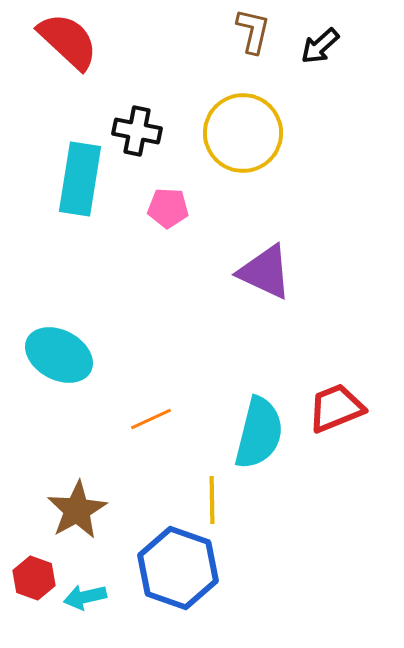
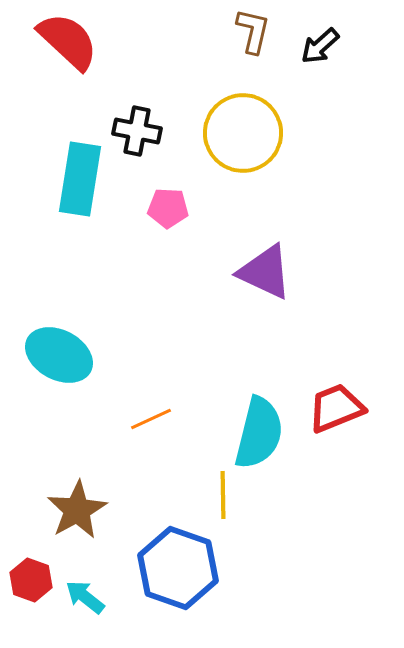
yellow line: moved 11 px right, 5 px up
red hexagon: moved 3 px left, 2 px down
cyan arrow: rotated 51 degrees clockwise
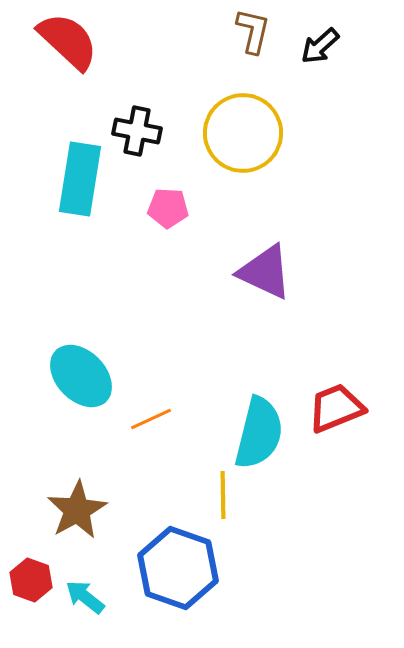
cyan ellipse: moved 22 px right, 21 px down; rotated 18 degrees clockwise
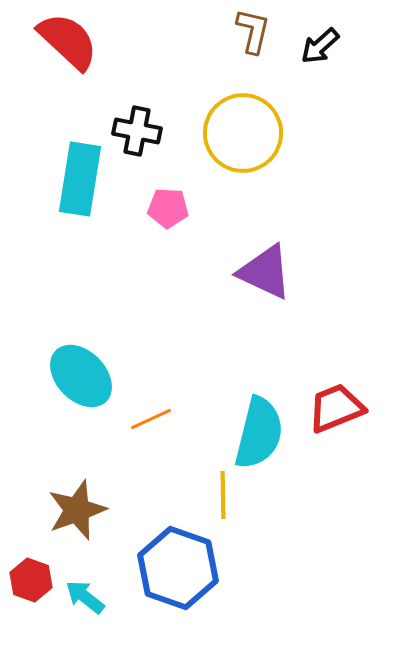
brown star: rotated 10 degrees clockwise
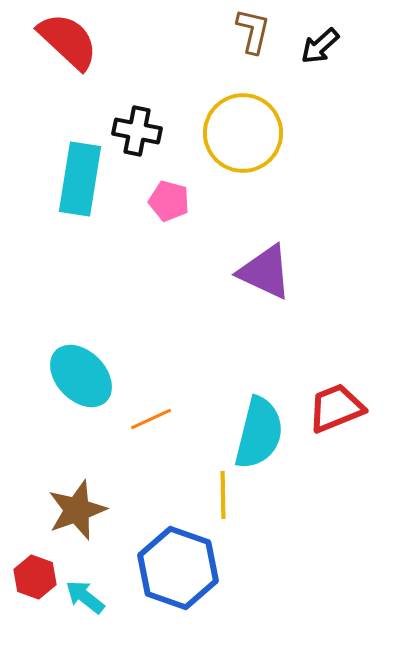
pink pentagon: moved 1 px right, 7 px up; rotated 12 degrees clockwise
red hexagon: moved 4 px right, 3 px up
